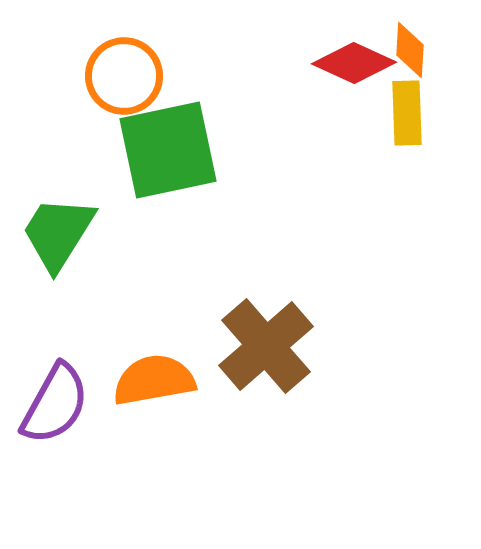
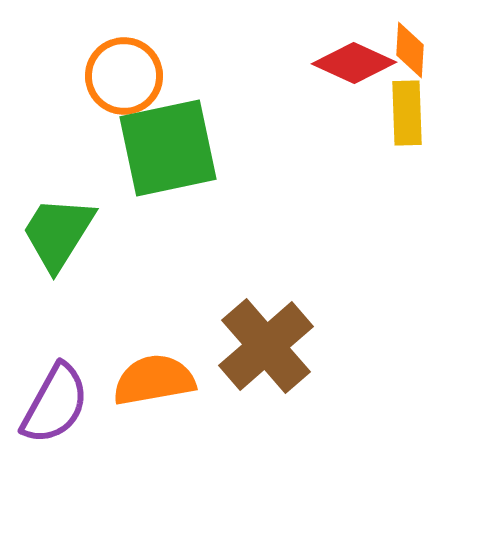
green square: moved 2 px up
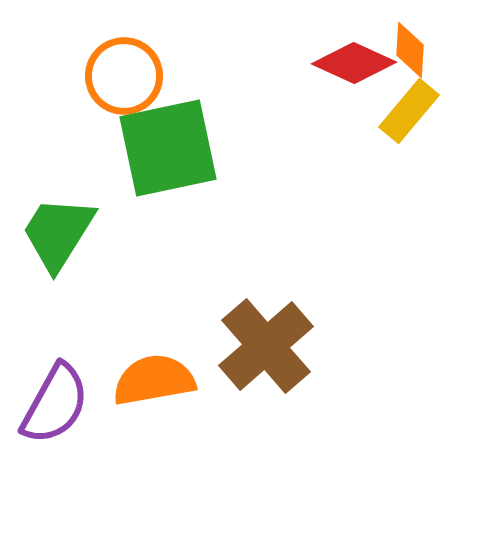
yellow rectangle: moved 2 px right, 2 px up; rotated 42 degrees clockwise
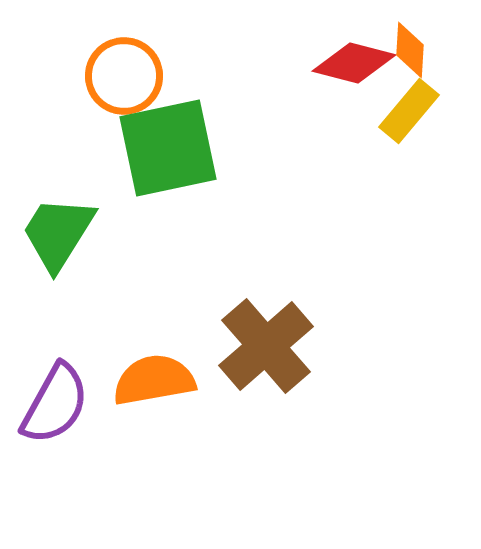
red diamond: rotated 10 degrees counterclockwise
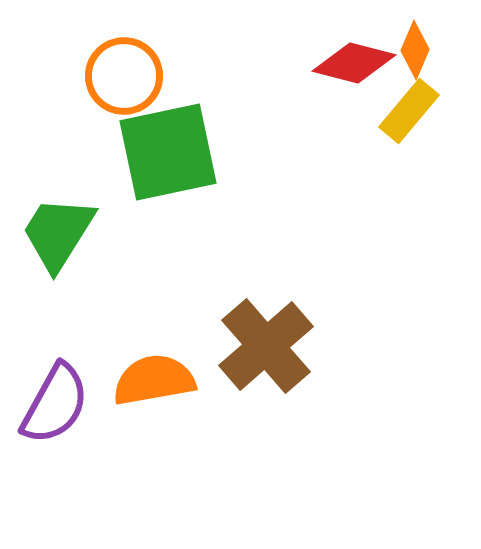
orange diamond: moved 5 px right; rotated 20 degrees clockwise
green square: moved 4 px down
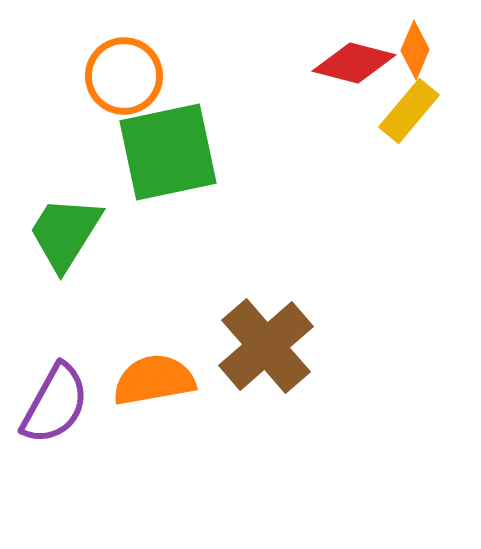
green trapezoid: moved 7 px right
